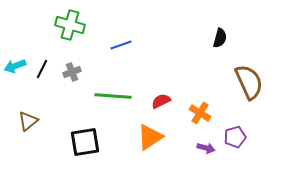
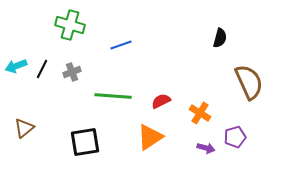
cyan arrow: moved 1 px right
brown triangle: moved 4 px left, 7 px down
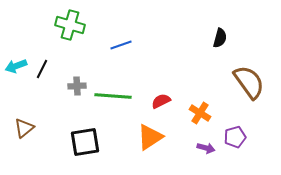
gray cross: moved 5 px right, 14 px down; rotated 18 degrees clockwise
brown semicircle: rotated 12 degrees counterclockwise
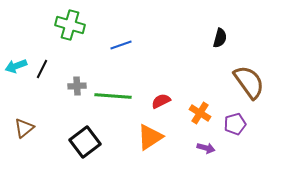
purple pentagon: moved 13 px up
black square: rotated 28 degrees counterclockwise
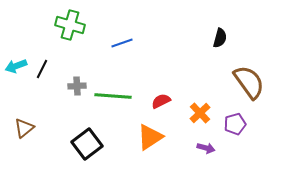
blue line: moved 1 px right, 2 px up
orange cross: rotated 15 degrees clockwise
black square: moved 2 px right, 2 px down
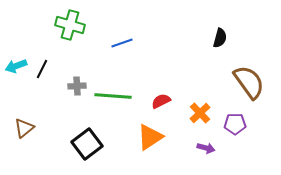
purple pentagon: rotated 15 degrees clockwise
